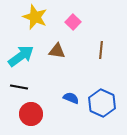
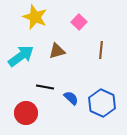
pink square: moved 6 px right
brown triangle: rotated 24 degrees counterclockwise
black line: moved 26 px right
blue semicircle: rotated 21 degrees clockwise
red circle: moved 5 px left, 1 px up
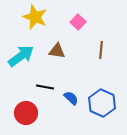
pink square: moved 1 px left
brown triangle: rotated 24 degrees clockwise
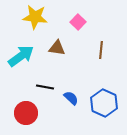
yellow star: rotated 15 degrees counterclockwise
brown triangle: moved 3 px up
blue hexagon: moved 2 px right
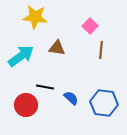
pink square: moved 12 px right, 4 px down
blue hexagon: rotated 16 degrees counterclockwise
red circle: moved 8 px up
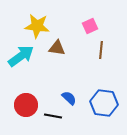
yellow star: moved 2 px right, 9 px down
pink square: rotated 21 degrees clockwise
black line: moved 8 px right, 29 px down
blue semicircle: moved 2 px left
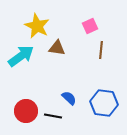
yellow star: rotated 20 degrees clockwise
red circle: moved 6 px down
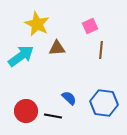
yellow star: moved 2 px up
brown triangle: rotated 12 degrees counterclockwise
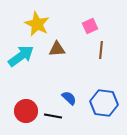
brown triangle: moved 1 px down
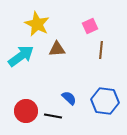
blue hexagon: moved 1 px right, 2 px up
